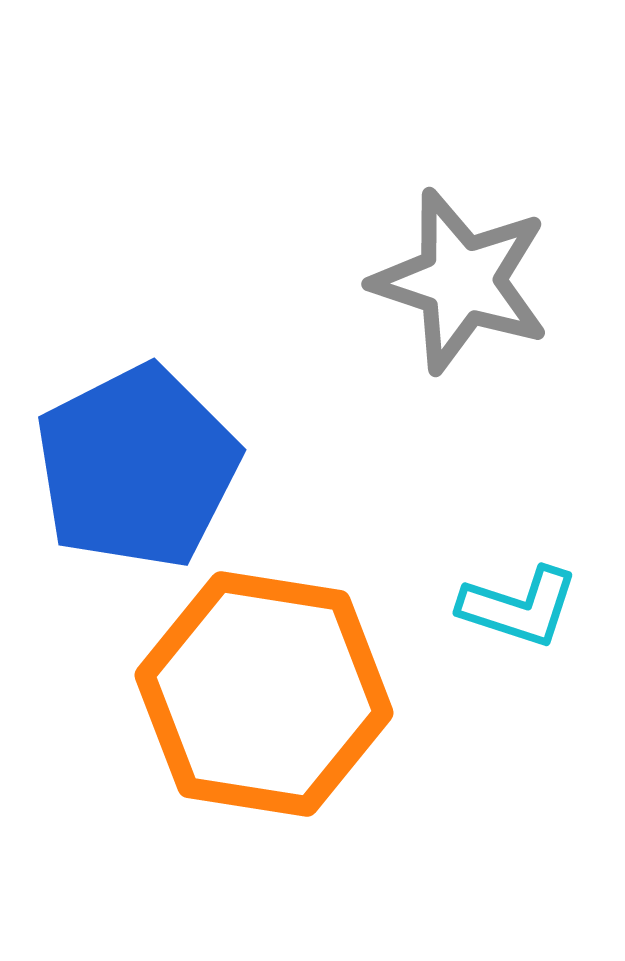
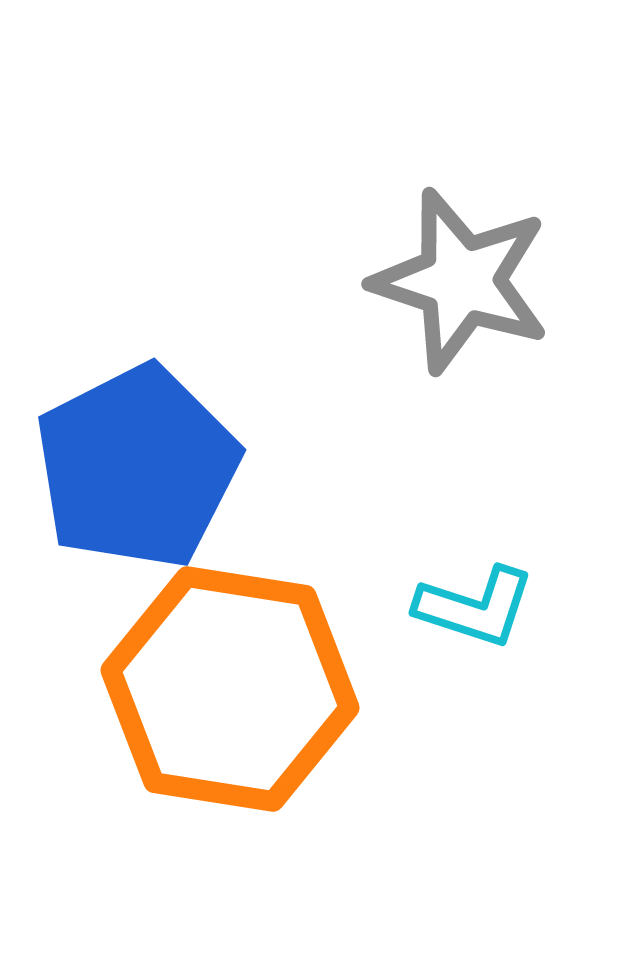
cyan L-shape: moved 44 px left
orange hexagon: moved 34 px left, 5 px up
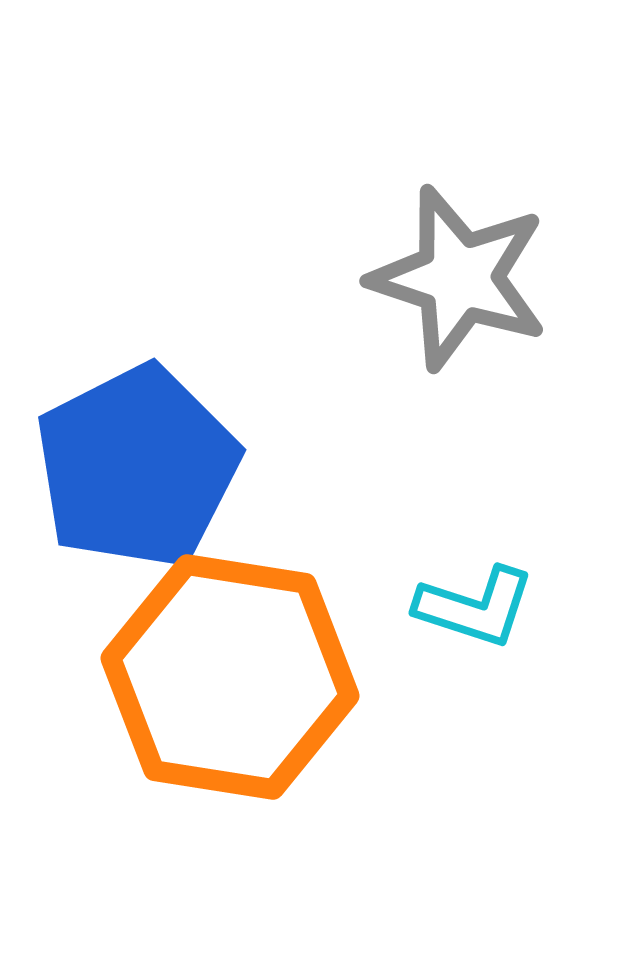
gray star: moved 2 px left, 3 px up
orange hexagon: moved 12 px up
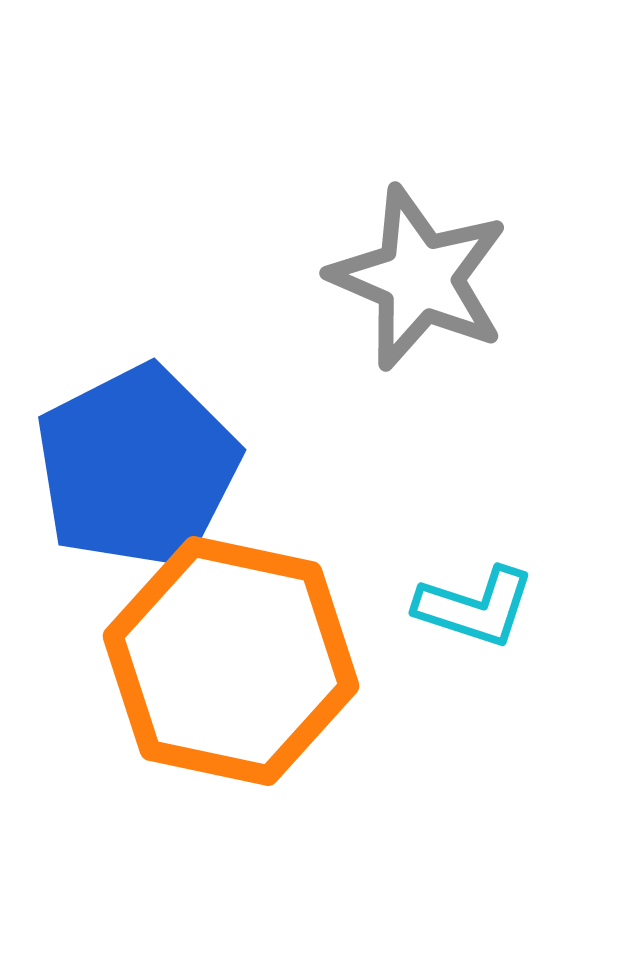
gray star: moved 40 px left; rotated 5 degrees clockwise
orange hexagon: moved 1 px right, 16 px up; rotated 3 degrees clockwise
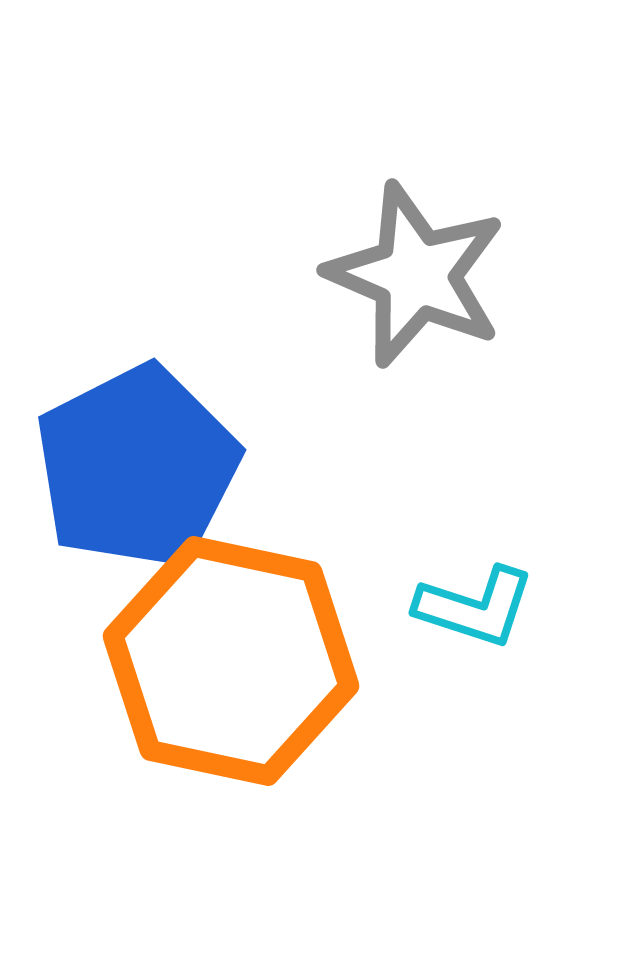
gray star: moved 3 px left, 3 px up
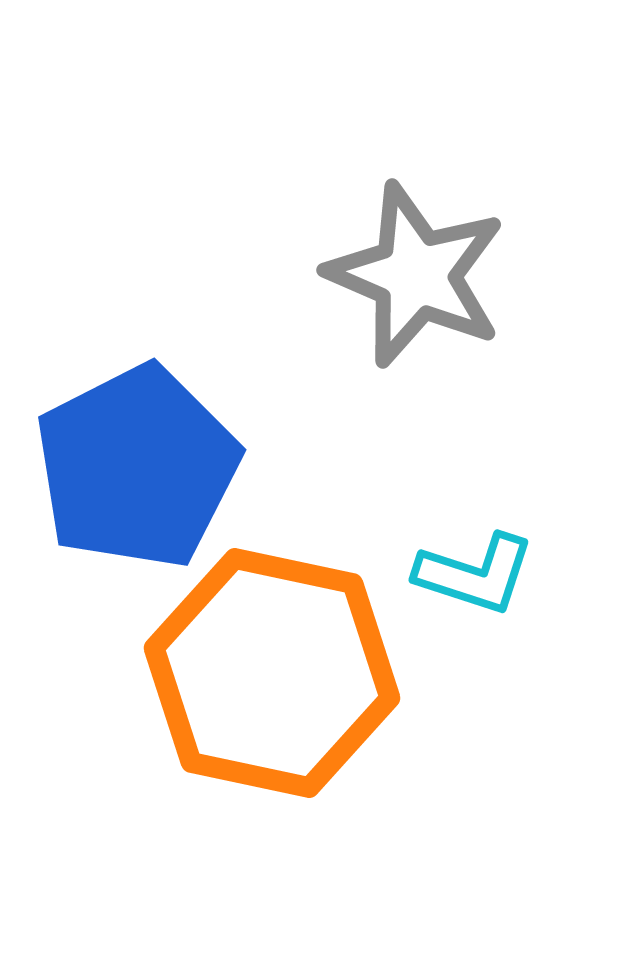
cyan L-shape: moved 33 px up
orange hexagon: moved 41 px right, 12 px down
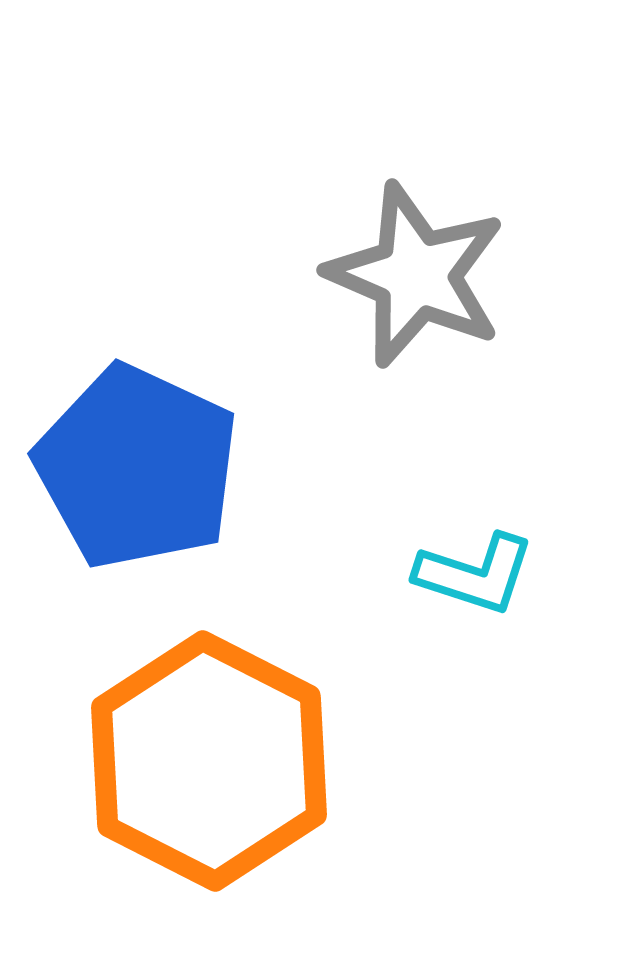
blue pentagon: rotated 20 degrees counterclockwise
orange hexagon: moved 63 px left, 88 px down; rotated 15 degrees clockwise
